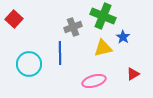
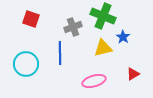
red square: moved 17 px right; rotated 24 degrees counterclockwise
cyan circle: moved 3 px left
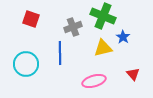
red triangle: rotated 40 degrees counterclockwise
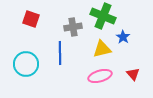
gray cross: rotated 12 degrees clockwise
yellow triangle: moved 1 px left, 1 px down
pink ellipse: moved 6 px right, 5 px up
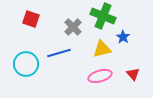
gray cross: rotated 36 degrees counterclockwise
blue line: moved 1 px left; rotated 75 degrees clockwise
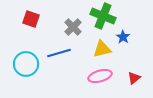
red triangle: moved 1 px right, 4 px down; rotated 32 degrees clockwise
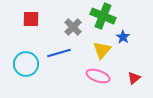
red square: rotated 18 degrees counterclockwise
yellow triangle: moved 1 px down; rotated 36 degrees counterclockwise
pink ellipse: moved 2 px left; rotated 35 degrees clockwise
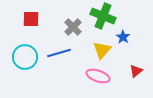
cyan circle: moved 1 px left, 7 px up
red triangle: moved 2 px right, 7 px up
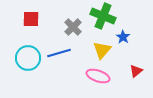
cyan circle: moved 3 px right, 1 px down
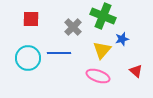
blue star: moved 1 px left, 2 px down; rotated 24 degrees clockwise
blue line: rotated 15 degrees clockwise
red triangle: rotated 40 degrees counterclockwise
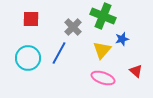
blue line: rotated 60 degrees counterclockwise
pink ellipse: moved 5 px right, 2 px down
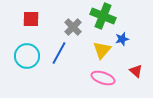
cyan circle: moved 1 px left, 2 px up
